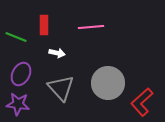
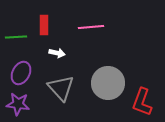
green line: rotated 25 degrees counterclockwise
purple ellipse: moved 1 px up
red L-shape: rotated 28 degrees counterclockwise
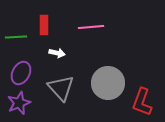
purple star: moved 1 px right, 1 px up; rotated 30 degrees counterclockwise
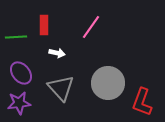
pink line: rotated 50 degrees counterclockwise
purple ellipse: rotated 65 degrees counterclockwise
purple star: rotated 15 degrees clockwise
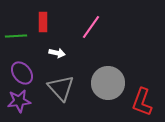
red rectangle: moved 1 px left, 3 px up
green line: moved 1 px up
purple ellipse: moved 1 px right
purple star: moved 2 px up
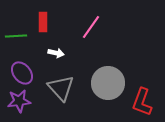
white arrow: moved 1 px left
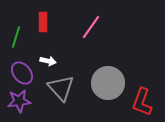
green line: moved 1 px down; rotated 70 degrees counterclockwise
white arrow: moved 8 px left, 8 px down
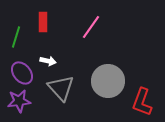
gray circle: moved 2 px up
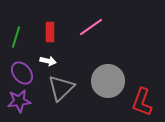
red rectangle: moved 7 px right, 10 px down
pink line: rotated 20 degrees clockwise
gray triangle: rotated 28 degrees clockwise
